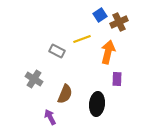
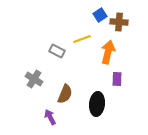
brown cross: rotated 30 degrees clockwise
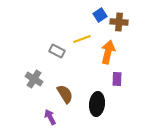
brown semicircle: rotated 54 degrees counterclockwise
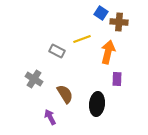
blue square: moved 1 px right, 2 px up; rotated 24 degrees counterclockwise
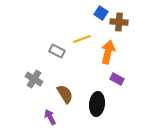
purple rectangle: rotated 64 degrees counterclockwise
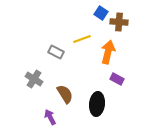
gray rectangle: moved 1 px left, 1 px down
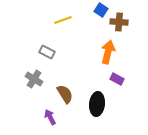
blue square: moved 3 px up
yellow line: moved 19 px left, 19 px up
gray rectangle: moved 9 px left
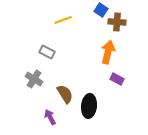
brown cross: moved 2 px left
black ellipse: moved 8 px left, 2 px down
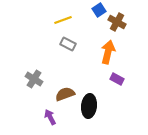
blue square: moved 2 px left; rotated 24 degrees clockwise
brown cross: rotated 24 degrees clockwise
gray rectangle: moved 21 px right, 8 px up
brown semicircle: rotated 78 degrees counterclockwise
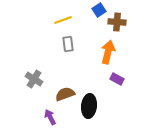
brown cross: rotated 24 degrees counterclockwise
gray rectangle: rotated 56 degrees clockwise
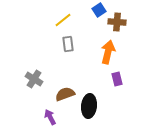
yellow line: rotated 18 degrees counterclockwise
purple rectangle: rotated 48 degrees clockwise
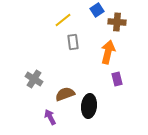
blue square: moved 2 px left
gray rectangle: moved 5 px right, 2 px up
